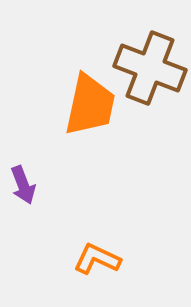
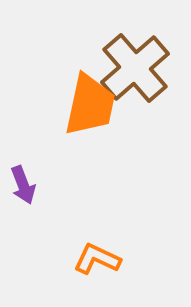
brown cross: moved 15 px left; rotated 28 degrees clockwise
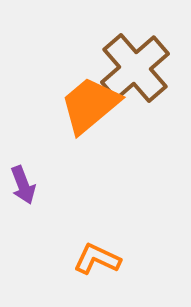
orange trapezoid: rotated 142 degrees counterclockwise
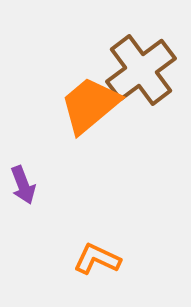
brown cross: moved 6 px right, 2 px down; rotated 4 degrees clockwise
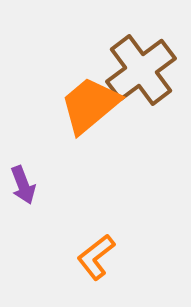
orange L-shape: moved 1 px left, 2 px up; rotated 63 degrees counterclockwise
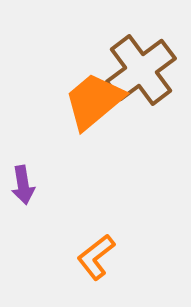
orange trapezoid: moved 4 px right, 4 px up
purple arrow: rotated 12 degrees clockwise
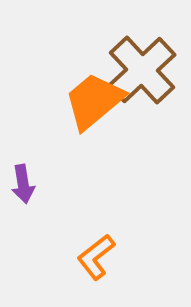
brown cross: moved 1 px right; rotated 6 degrees counterclockwise
purple arrow: moved 1 px up
